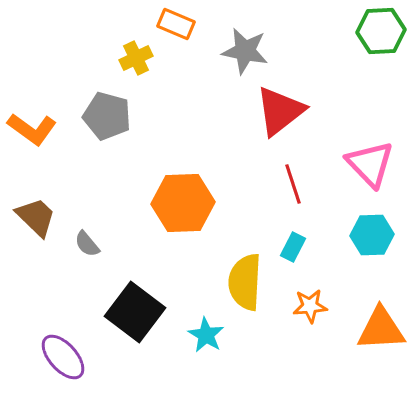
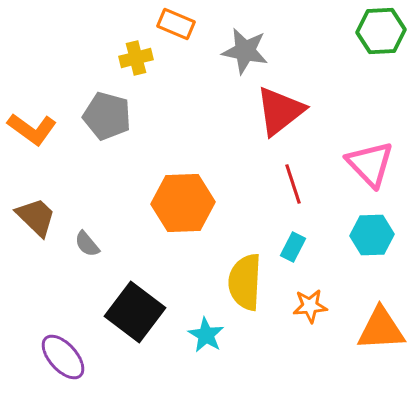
yellow cross: rotated 12 degrees clockwise
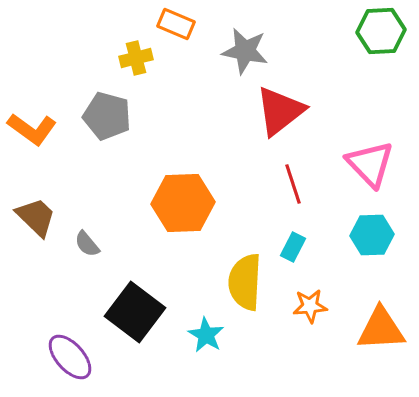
purple ellipse: moved 7 px right
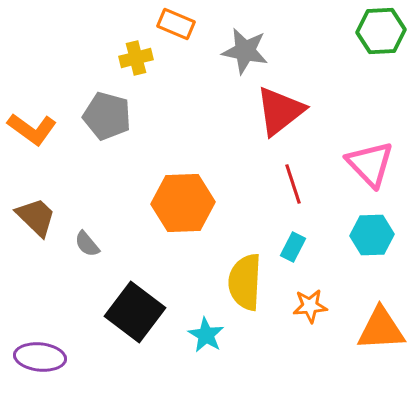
purple ellipse: moved 30 px left; rotated 42 degrees counterclockwise
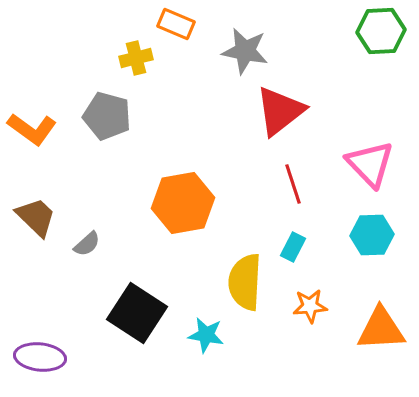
orange hexagon: rotated 8 degrees counterclockwise
gray semicircle: rotated 92 degrees counterclockwise
black square: moved 2 px right, 1 px down; rotated 4 degrees counterclockwise
cyan star: rotated 21 degrees counterclockwise
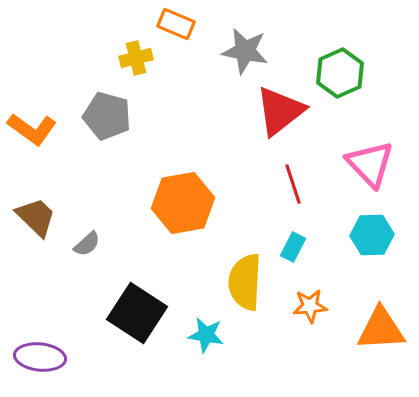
green hexagon: moved 41 px left, 42 px down; rotated 21 degrees counterclockwise
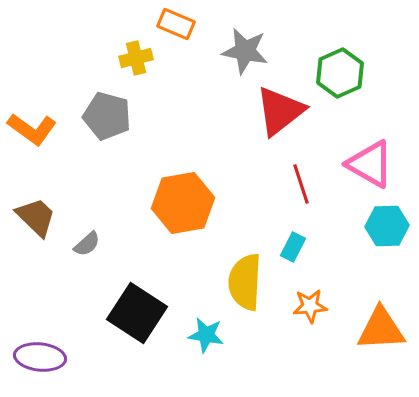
pink triangle: rotated 16 degrees counterclockwise
red line: moved 8 px right
cyan hexagon: moved 15 px right, 9 px up
